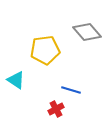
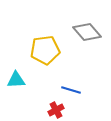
cyan triangle: rotated 36 degrees counterclockwise
red cross: moved 1 px down
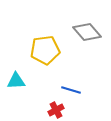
cyan triangle: moved 1 px down
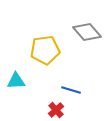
red cross: rotated 14 degrees counterclockwise
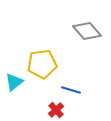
gray diamond: moved 1 px up
yellow pentagon: moved 3 px left, 14 px down
cyan triangle: moved 2 px left, 1 px down; rotated 36 degrees counterclockwise
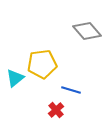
cyan triangle: moved 1 px right, 4 px up
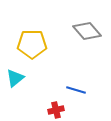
yellow pentagon: moved 10 px left, 20 px up; rotated 8 degrees clockwise
blue line: moved 5 px right
red cross: rotated 28 degrees clockwise
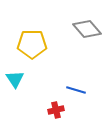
gray diamond: moved 2 px up
cyan triangle: moved 1 px down; rotated 24 degrees counterclockwise
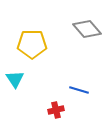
blue line: moved 3 px right
